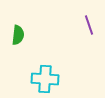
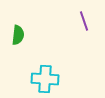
purple line: moved 5 px left, 4 px up
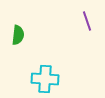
purple line: moved 3 px right
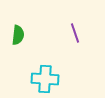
purple line: moved 12 px left, 12 px down
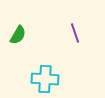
green semicircle: rotated 24 degrees clockwise
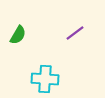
purple line: rotated 72 degrees clockwise
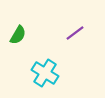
cyan cross: moved 6 px up; rotated 28 degrees clockwise
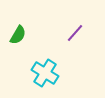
purple line: rotated 12 degrees counterclockwise
